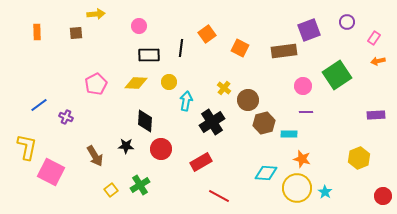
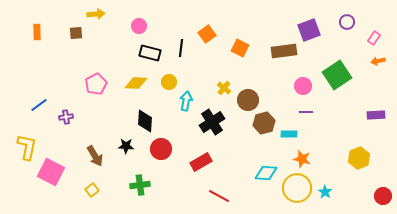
black rectangle at (149, 55): moved 1 px right, 2 px up; rotated 15 degrees clockwise
purple cross at (66, 117): rotated 32 degrees counterclockwise
green cross at (140, 185): rotated 24 degrees clockwise
yellow square at (111, 190): moved 19 px left
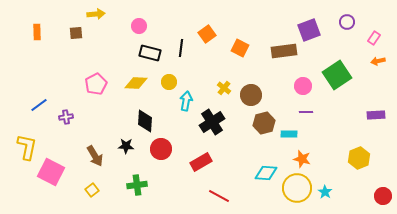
brown circle at (248, 100): moved 3 px right, 5 px up
green cross at (140, 185): moved 3 px left
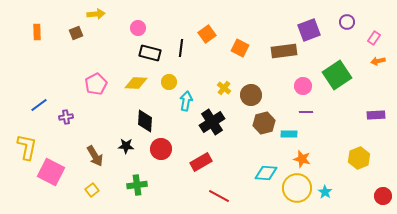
pink circle at (139, 26): moved 1 px left, 2 px down
brown square at (76, 33): rotated 16 degrees counterclockwise
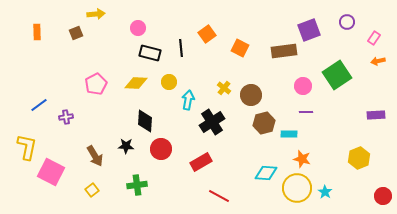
black line at (181, 48): rotated 12 degrees counterclockwise
cyan arrow at (186, 101): moved 2 px right, 1 px up
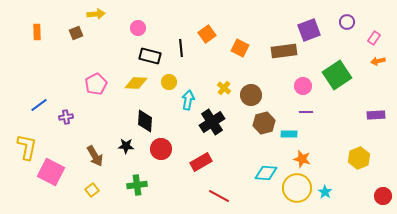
black rectangle at (150, 53): moved 3 px down
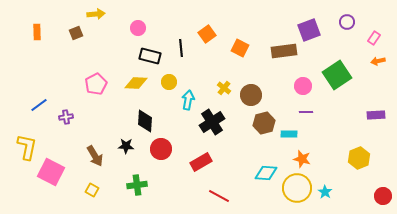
yellow square at (92, 190): rotated 24 degrees counterclockwise
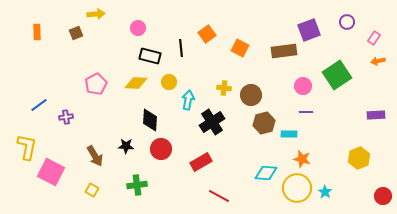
yellow cross at (224, 88): rotated 32 degrees counterclockwise
black diamond at (145, 121): moved 5 px right, 1 px up
